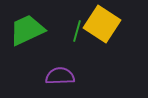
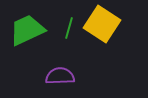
green line: moved 8 px left, 3 px up
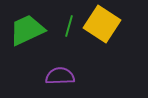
green line: moved 2 px up
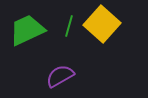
yellow square: rotated 9 degrees clockwise
purple semicircle: rotated 28 degrees counterclockwise
